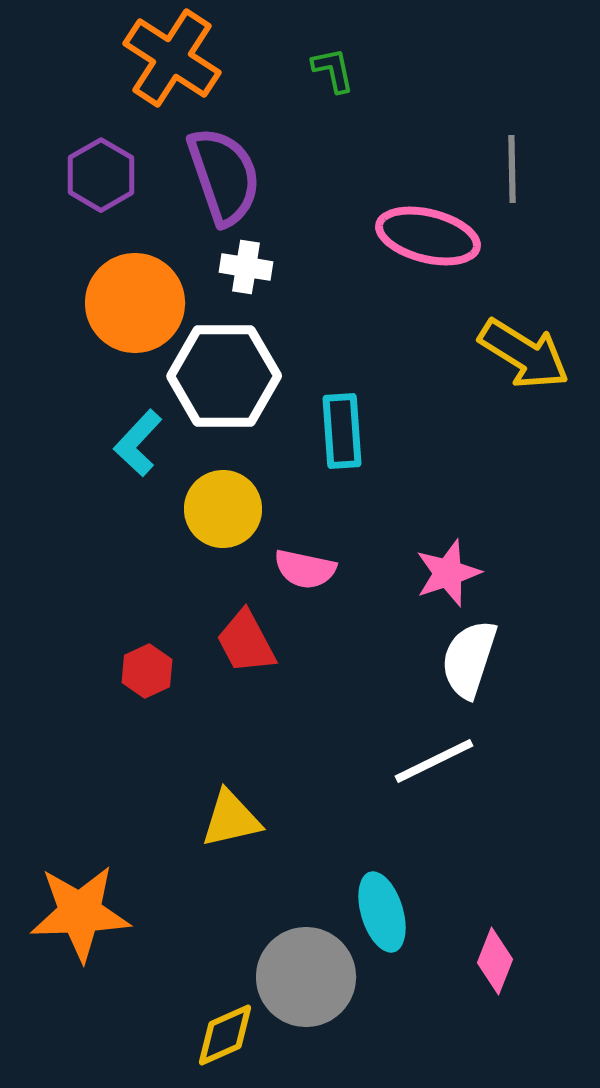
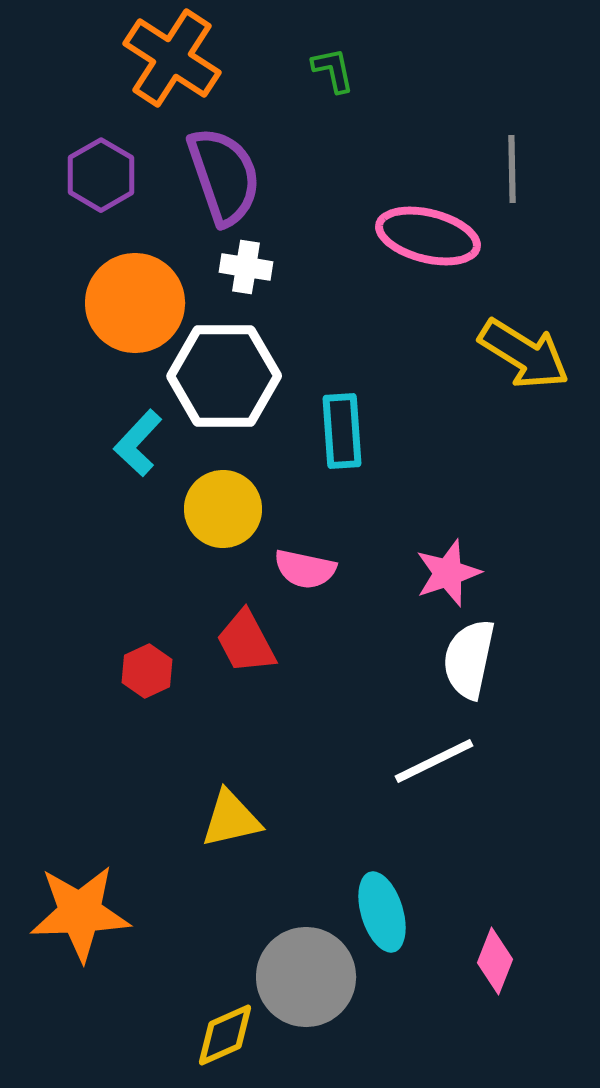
white semicircle: rotated 6 degrees counterclockwise
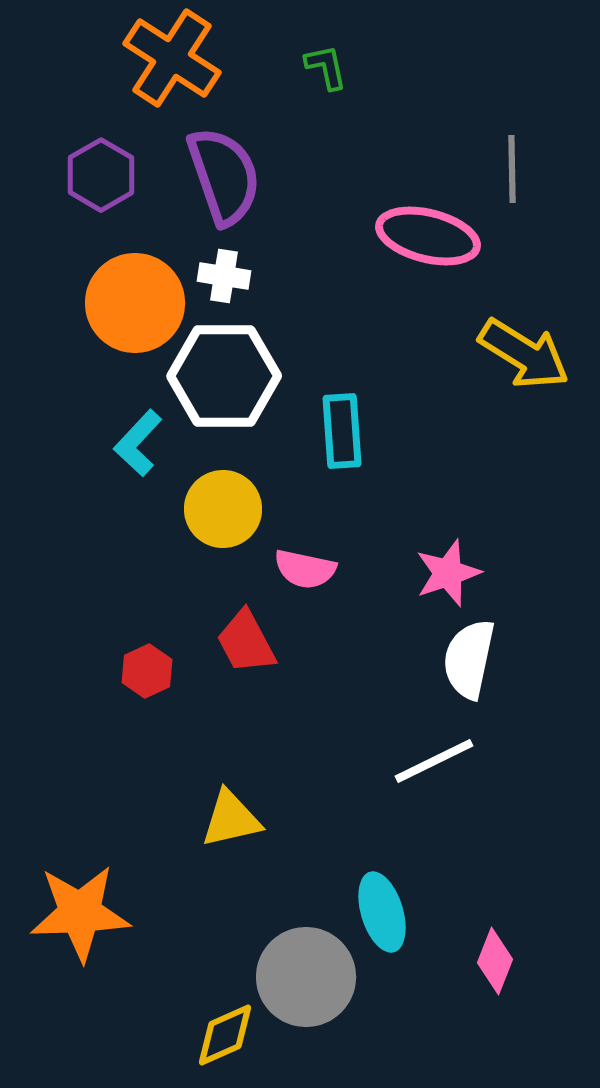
green L-shape: moved 7 px left, 3 px up
white cross: moved 22 px left, 9 px down
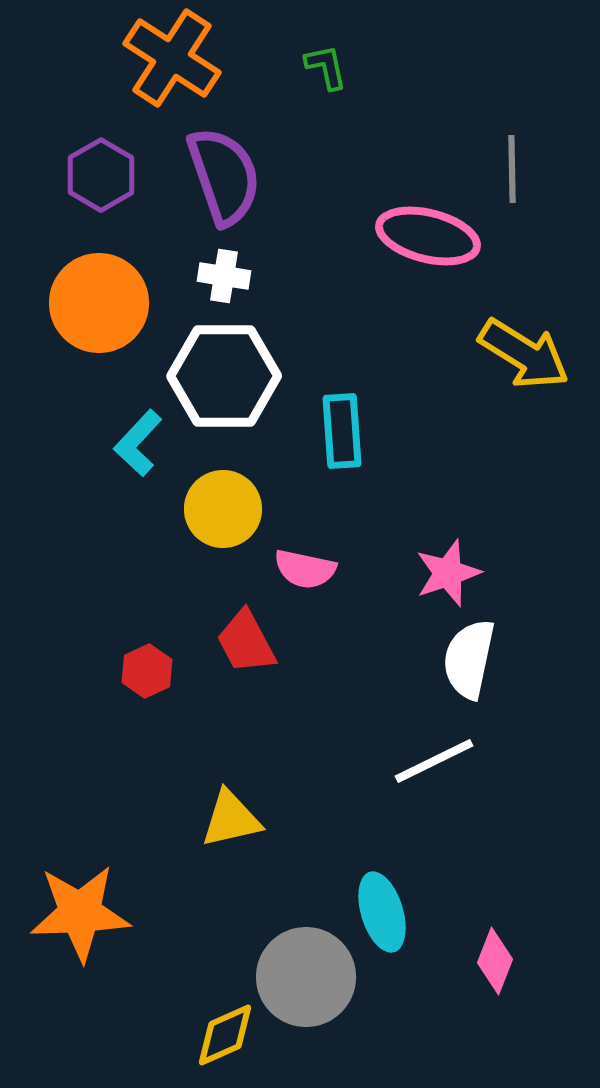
orange circle: moved 36 px left
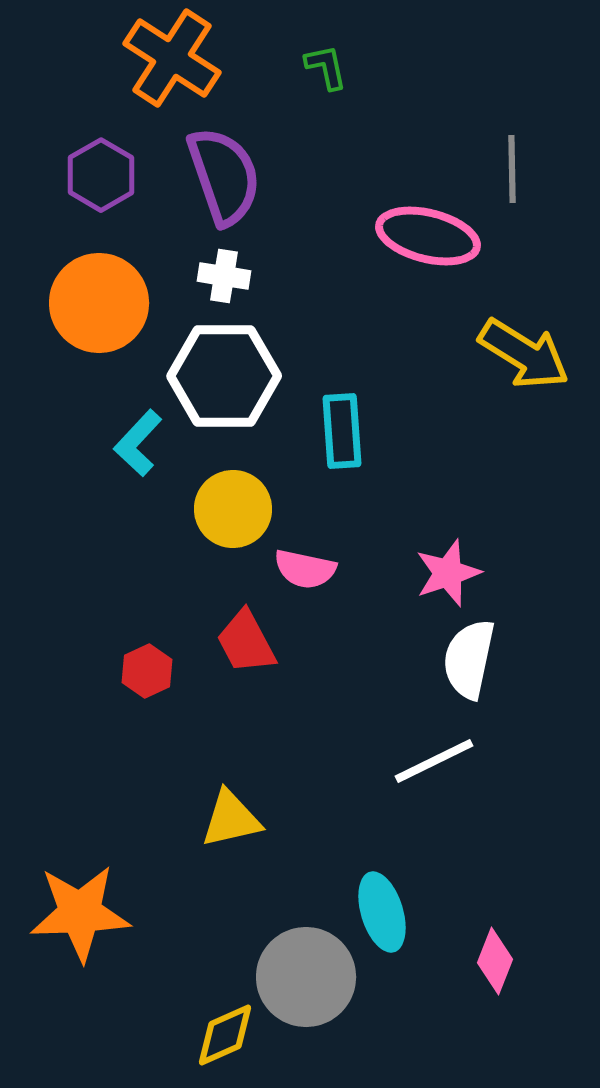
yellow circle: moved 10 px right
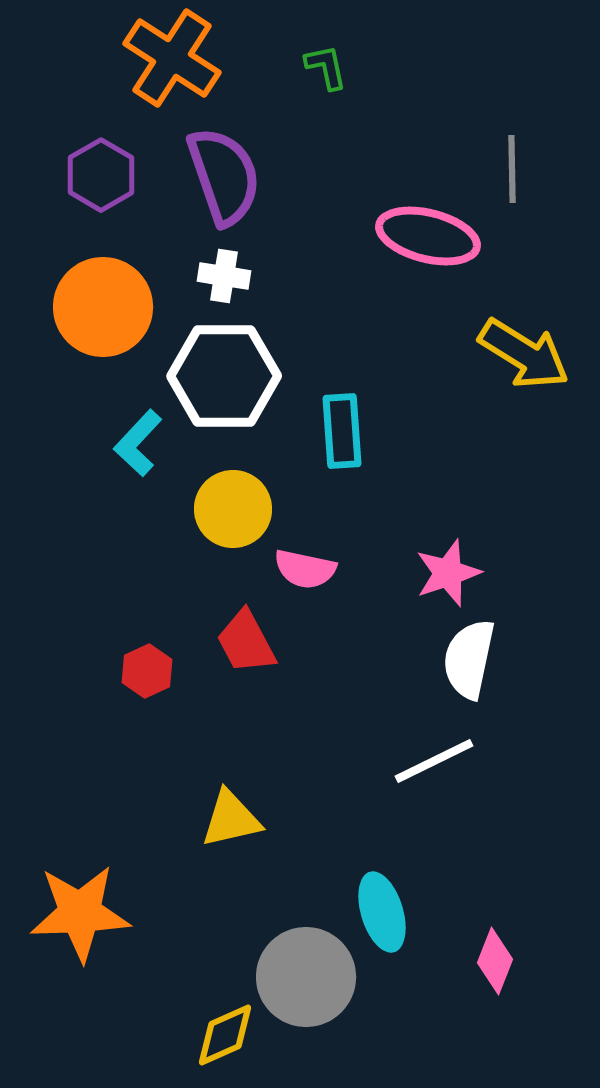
orange circle: moved 4 px right, 4 px down
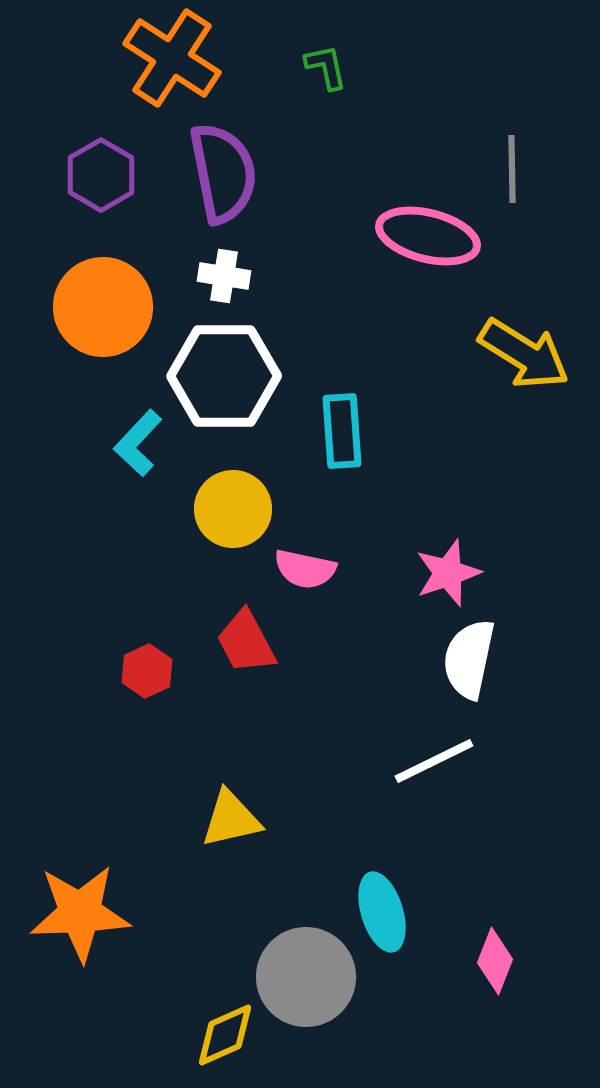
purple semicircle: moved 1 px left, 3 px up; rotated 8 degrees clockwise
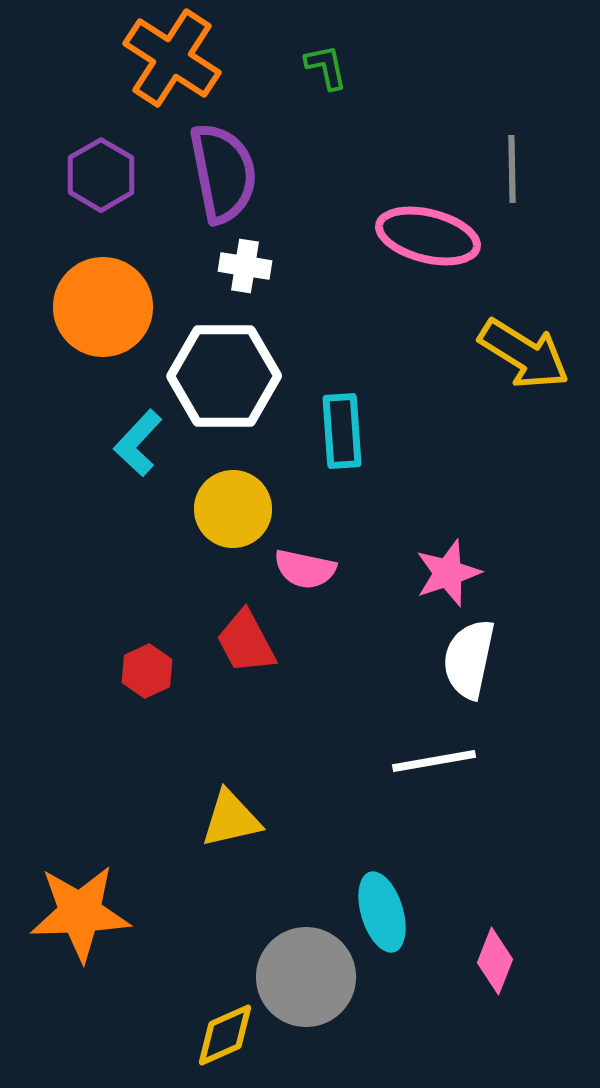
white cross: moved 21 px right, 10 px up
white line: rotated 16 degrees clockwise
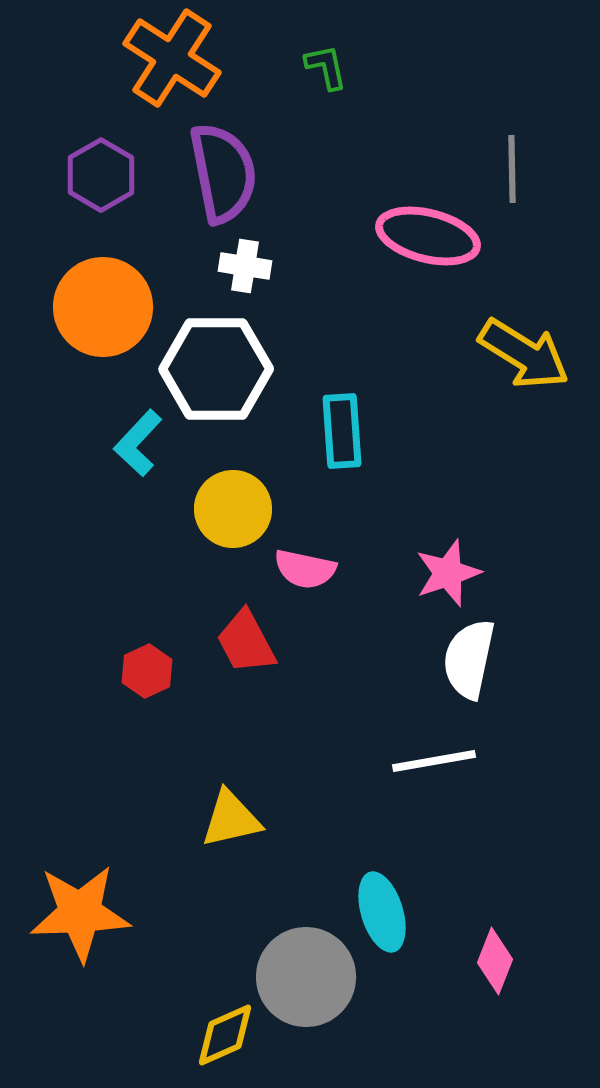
white hexagon: moved 8 px left, 7 px up
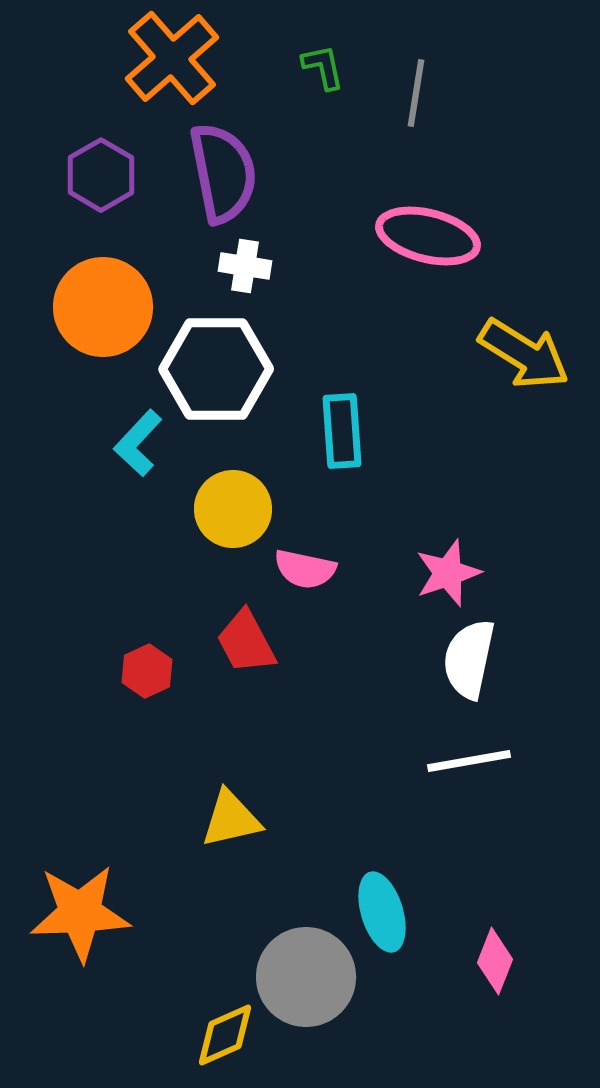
orange cross: rotated 16 degrees clockwise
green L-shape: moved 3 px left
gray line: moved 96 px left, 76 px up; rotated 10 degrees clockwise
white line: moved 35 px right
